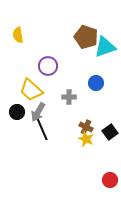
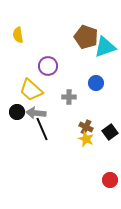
gray arrow: moved 2 px left, 1 px down; rotated 66 degrees clockwise
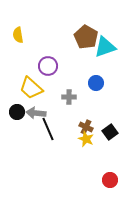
brown pentagon: rotated 10 degrees clockwise
yellow trapezoid: moved 2 px up
black line: moved 6 px right
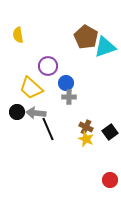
blue circle: moved 30 px left
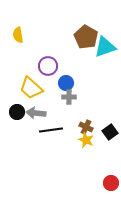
black line: moved 3 px right, 1 px down; rotated 75 degrees counterclockwise
yellow star: moved 1 px down
red circle: moved 1 px right, 3 px down
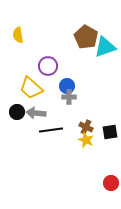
blue circle: moved 1 px right, 3 px down
black square: rotated 28 degrees clockwise
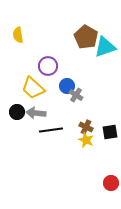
yellow trapezoid: moved 2 px right
gray cross: moved 7 px right, 2 px up; rotated 32 degrees clockwise
